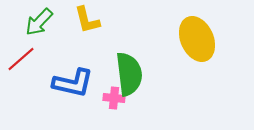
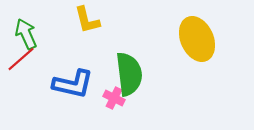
green arrow: moved 13 px left, 12 px down; rotated 112 degrees clockwise
blue L-shape: moved 1 px down
pink cross: rotated 20 degrees clockwise
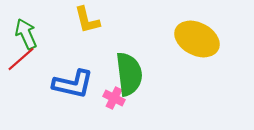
yellow ellipse: rotated 39 degrees counterclockwise
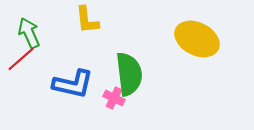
yellow L-shape: rotated 8 degrees clockwise
green arrow: moved 3 px right, 1 px up
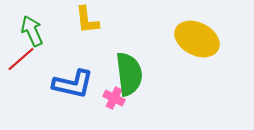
green arrow: moved 3 px right, 2 px up
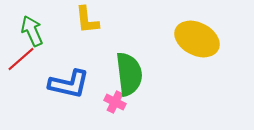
blue L-shape: moved 4 px left
pink cross: moved 1 px right, 4 px down
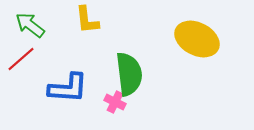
green arrow: moved 2 px left, 6 px up; rotated 28 degrees counterclockwise
blue L-shape: moved 1 px left, 4 px down; rotated 9 degrees counterclockwise
